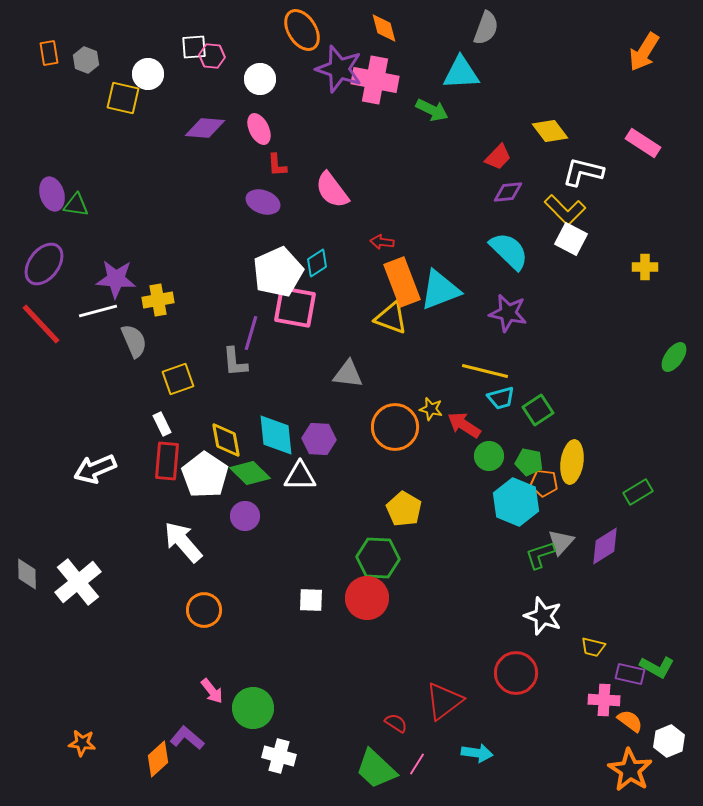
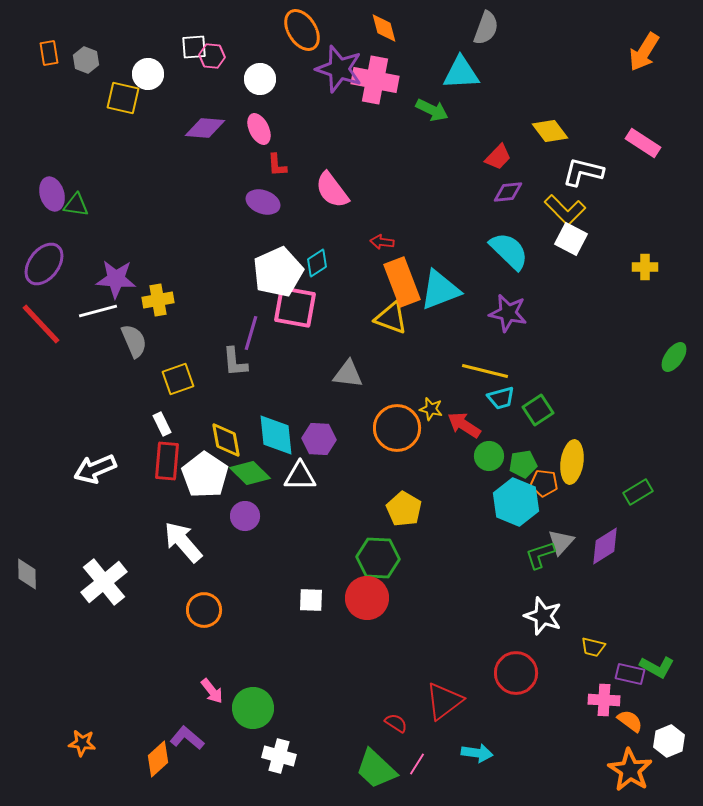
orange circle at (395, 427): moved 2 px right, 1 px down
green pentagon at (529, 462): moved 6 px left, 2 px down; rotated 20 degrees counterclockwise
white cross at (78, 582): moved 26 px right
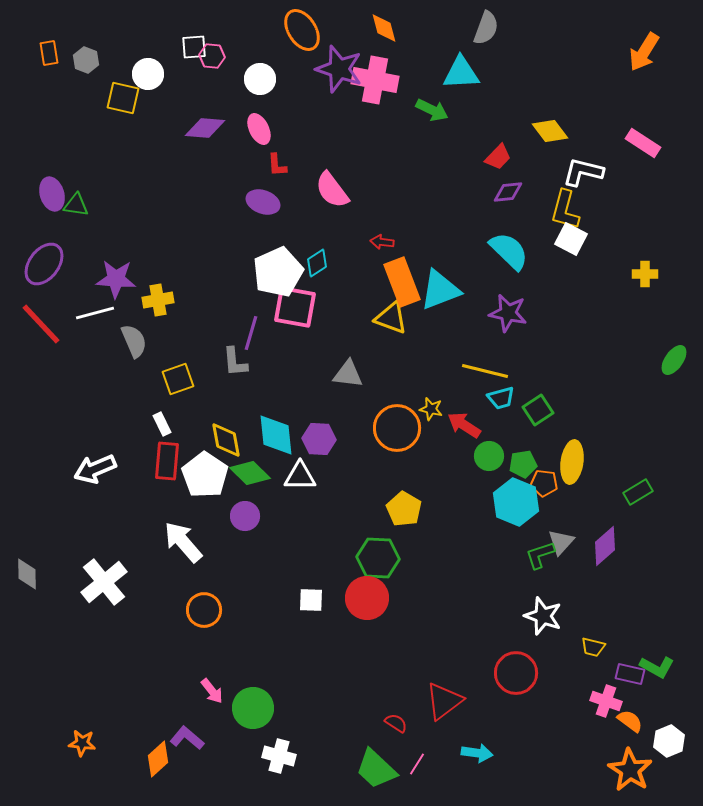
yellow L-shape at (565, 210): rotated 60 degrees clockwise
yellow cross at (645, 267): moved 7 px down
white line at (98, 311): moved 3 px left, 2 px down
green ellipse at (674, 357): moved 3 px down
purple diamond at (605, 546): rotated 9 degrees counterclockwise
pink cross at (604, 700): moved 2 px right, 1 px down; rotated 16 degrees clockwise
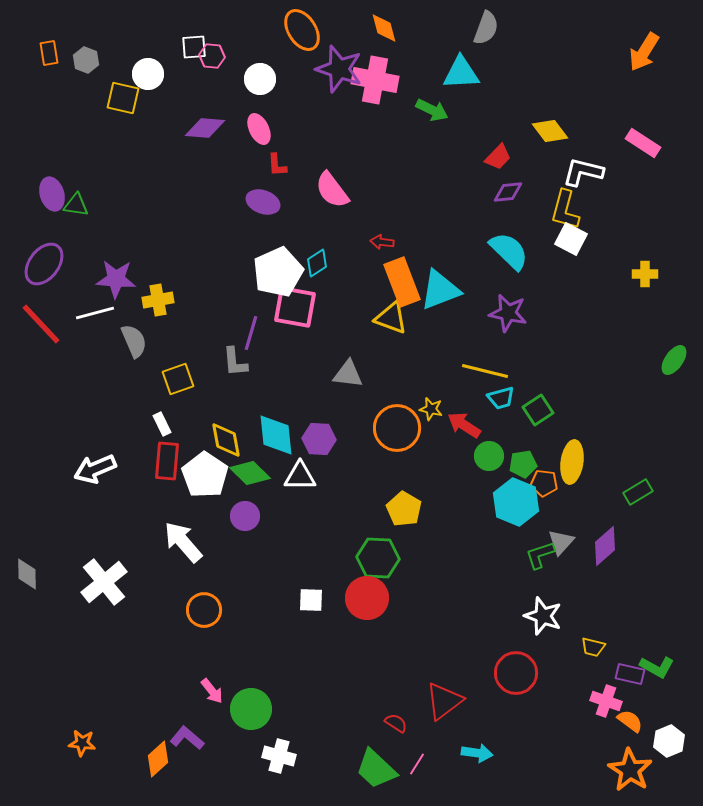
green circle at (253, 708): moved 2 px left, 1 px down
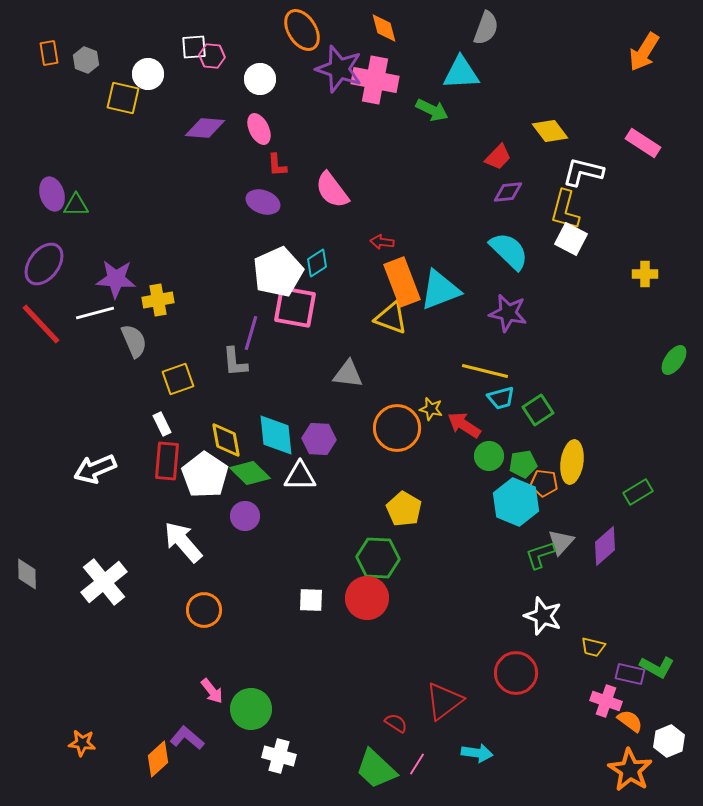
green triangle at (76, 205): rotated 8 degrees counterclockwise
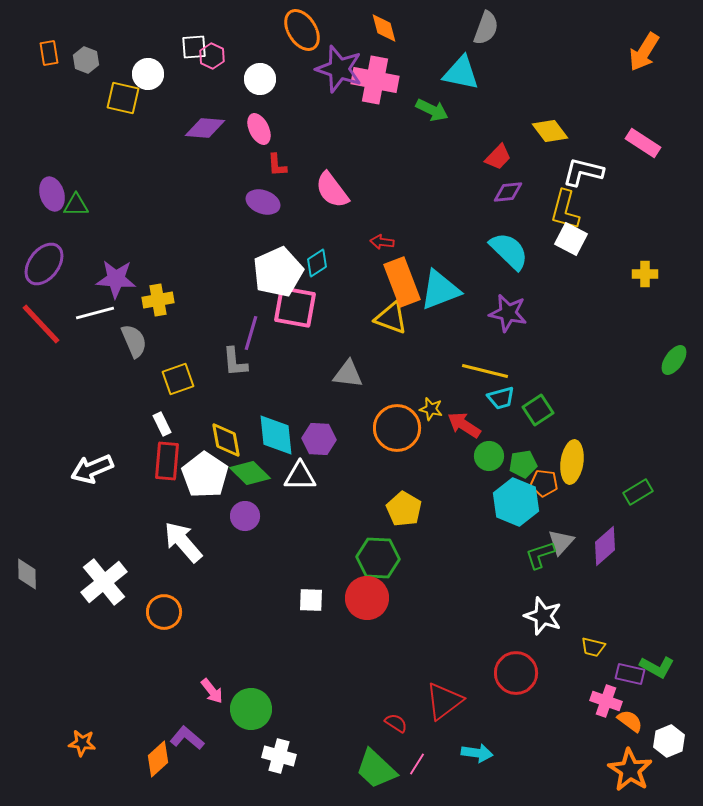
pink hexagon at (212, 56): rotated 20 degrees clockwise
cyan triangle at (461, 73): rotated 15 degrees clockwise
white arrow at (95, 469): moved 3 px left
orange circle at (204, 610): moved 40 px left, 2 px down
